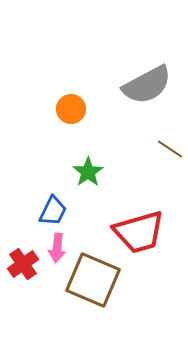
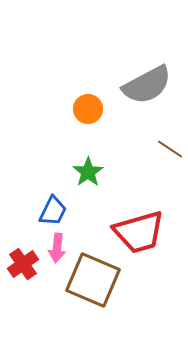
orange circle: moved 17 px right
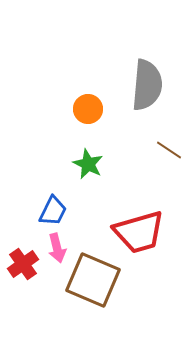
gray semicircle: rotated 57 degrees counterclockwise
brown line: moved 1 px left, 1 px down
green star: moved 8 px up; rotated 12 degrees counterclockwise
pink arrow: rotated 20 degrees counterclockwise
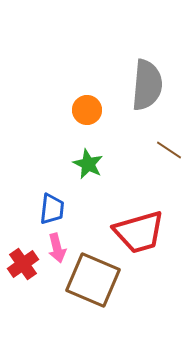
orange circle: moved 1 px left, 1 px down
blue trapezoid: moved 1 px left, 2 px up; rotated 20 degrees counterclockwise
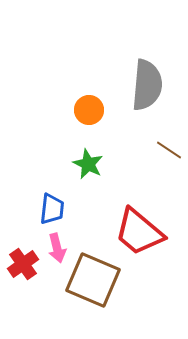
orange circle: moved 2 px right
red trapezoid: rotated 56 degrees clockwise
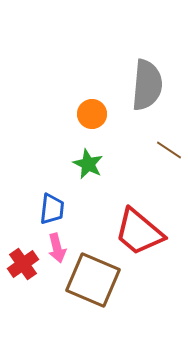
orange circle: moved 3 px right, 4 px down
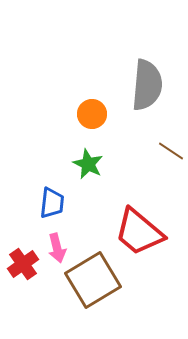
brown line: moved 2 px right, 1 px down
blue trapezoid: moved 6 px up
brown square: rotated 36 degrees clockwise
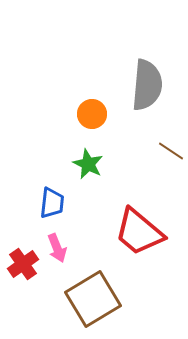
pink arrow: rotated 8 degrees counterclockwise
brown square: moved 19 px down
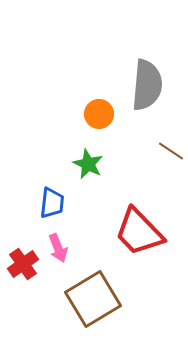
orange circle: moved 7 px right
red trapezoid: rotated 6 degrees clockwise
pink arrow: moved 1 px right
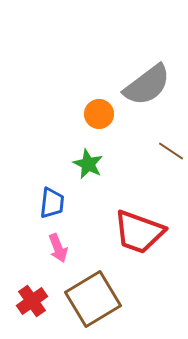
gray semicircle: rotated 48 degrees clockwise
red trapezoid: rotated 26 degrees counterclockwise
red cross: moved 9 px right, 37 px down
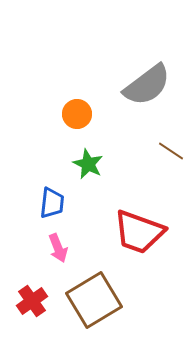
orange circle: moved 22 px left
brown square: moved 1 px right, 1 px down
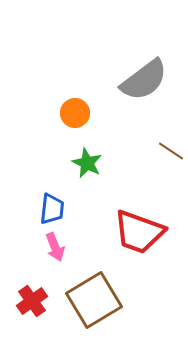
gray semicircle: moved 3 px left, 5 px up
orange circle: moved 2 px left, 1 px up
green star: moved 1 px left, 1 px up
blue trapezoid: moved 6 px down
pink arrow: moved 3 px left, 1 px up
